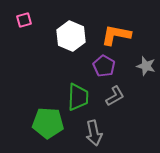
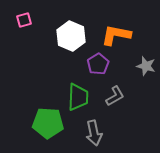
purple pentagon: moved 6 px left, 2 px up; rotated 10 degrees clockwise
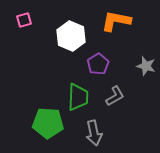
orange L-shape: moved 14 px up
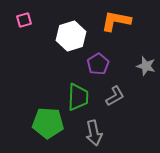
white hexagon: rotated 20 degrees clockwise
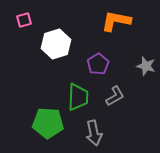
white hexagon: moved 15 px left, 8 px down
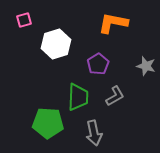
orange L-shape: moved 3 px left, 2 px down
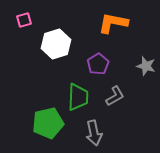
green pentagon: rotated 16 degrees counterclockwise
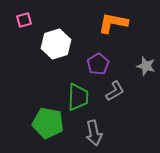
gray L-shape: moved 5 px up
green pentagon: rotated 24 degrees clockwise
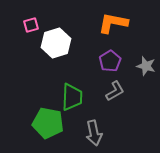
pink square: moved 7 px right, 5 px down
white hexagon: moved 1 px up
purple pentagon: moved 12 px right, 3 px up
green trapezoid: moved 6 px left
